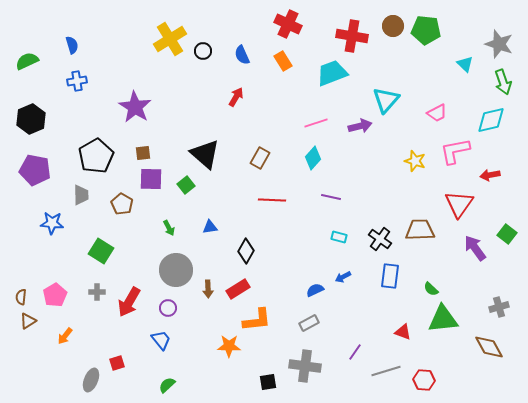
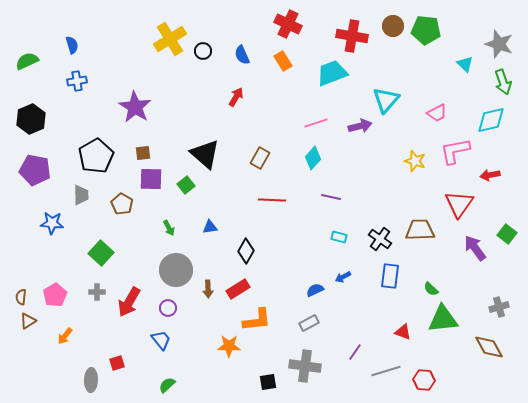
green square at (101, 251): moved 2 px down; rotated 10 degrees clockwise
gray ellipse at (91, 380): rotated 20 degrees counterclockwise
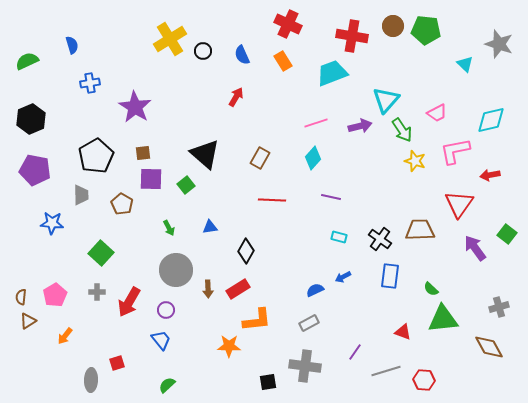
blue cross at (77, 81): moved 13 px right, 2 px down
green arrow at (503, 82): moved 101 px left, 48 px down; rotated 15 degrees counterclockwise
purple circle at (168, 308): moved 2 px left, 2 px down
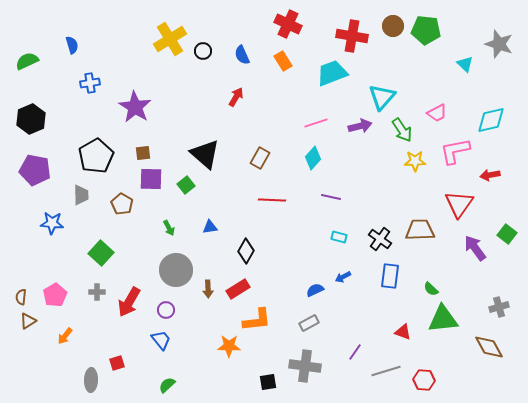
cyan triangle at (386, 100): moved 4 px left, 3 px up
yellow star at (415, 161): rotated 20 degrees counterclockwise
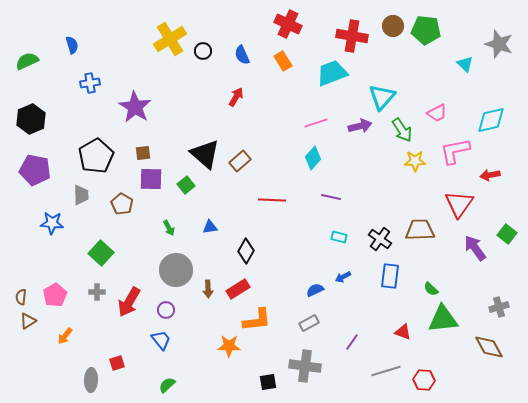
brown rectangle at (260, 158): moved 20 px left, 3 px down; rotated 20 degrees clockwise
purple line at (355, 352): moved 3 px left, 10 px up
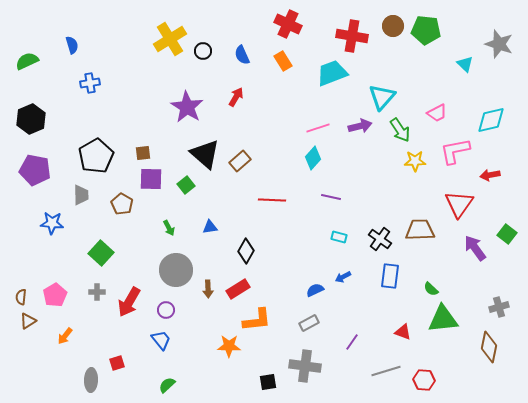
purple star at (135, 107): moved 52 px right
pink line at (316, 123): moved 2 px right, 5 px down
green arrow at (402, 130): moved 2 px left
brown diamond at (489, 347): rotated 40 degrees clockwise
